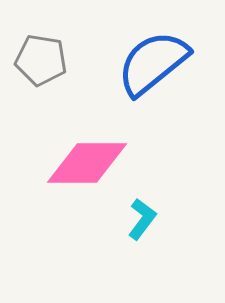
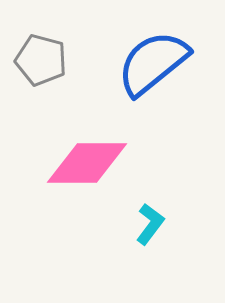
gray pentagon: rotated 6 degrees clockwise
cyan L-shape: moved 8 px right, 5 px down
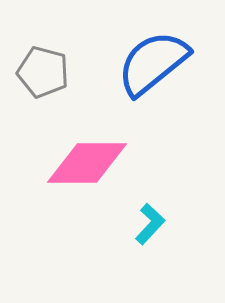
gray pentagon: moved 2 px right, 12 px down
cyan L-shape: rotated 6 degrees clockwise
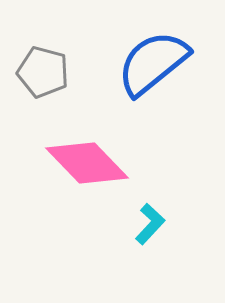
pink diamond: rotated 46 degrees clockwise
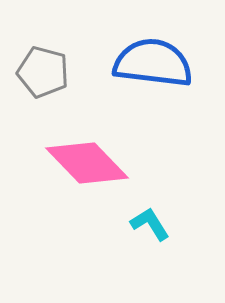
blue semicircle: rotated 46 degrees clockwise
cyan L-shape: rotated 75 degrees counterclockwise
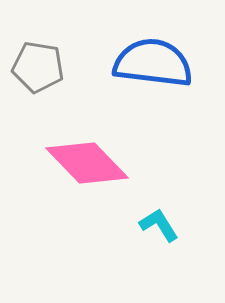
gray pentagon: moved 5 px left, 5 px up; rotated 6 degrees counterclockwise
cyan L-shape: moved 9 px right, 1 px down
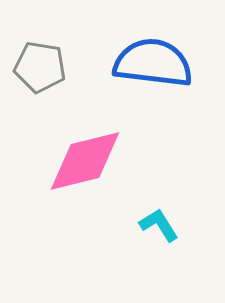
gray pentagon: moved 2 px right
pink diamond: moved 2 px left, 2 px up; rotated 60 degrees counterclockwise
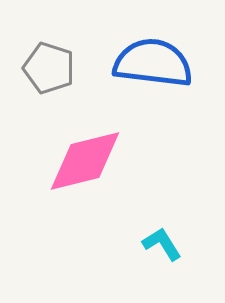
gray pentagon: moved 9 px right, 1 px down; rotated 9 degrees clockwise
cyan L-shape: moved 3 px right, 19 px down
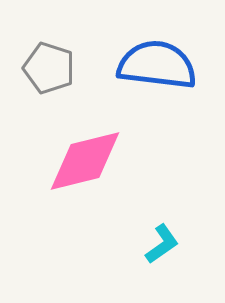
blue semicircle: moved 4 px right, 2 px down
cyan L-shape: rotated 87 degrees clockwise
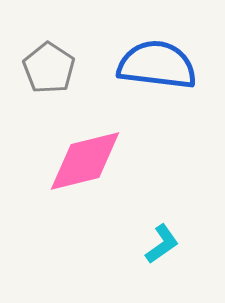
gray pentagon: rotated 15 degrees clockwise
